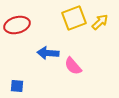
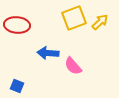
red ellipse: rotated 20 degrees clockwise
blue square: rotated 16 degrees clockwise
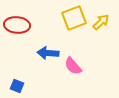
yellow arrow: moved 1 px right
